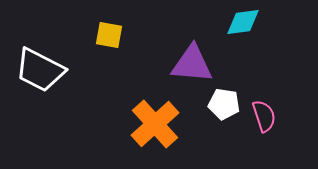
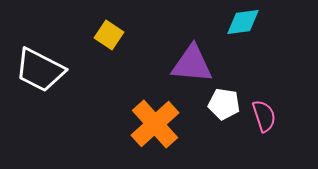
yellow square: rotated 24 degrees clockwise
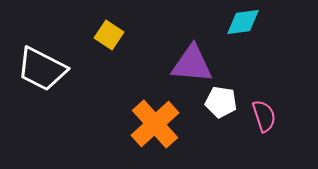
white trapezoid: moved 2 px right, 1 px up
white pentagon: moved 3 px left, 2 px up
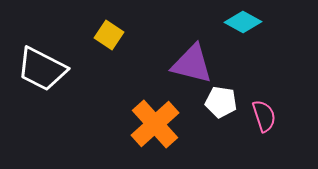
cyan diamond: rotated 36 degrees clockwise
purple triangle: rotated 9 degrees clockwise
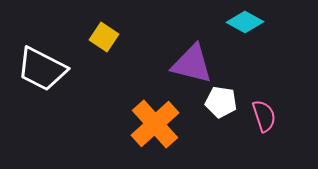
cyan diamond: moved 2 px right
yellow square: moved 5 px left, 2 px down
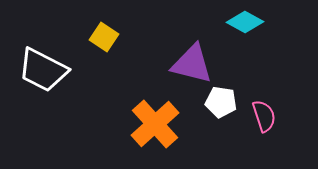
white trapezoid: moved 1 px right, 1 px down
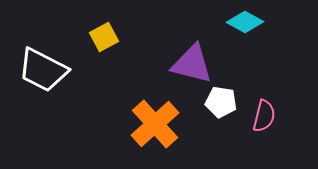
yellow square: rotated 28 degrees clockwise
pink semicircle: rotated 32 degrees clockwise
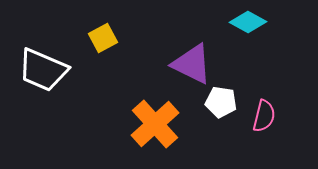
cyan diamond: moved 3 px right
yellow square: moved 1 px left, 1 px down
purple triangle: rotated 12 degrees clockwise
white trapezoid: rotated 4 degrees counterclockwise
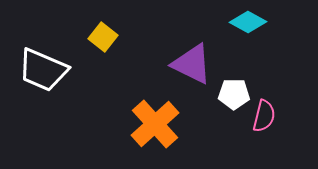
yellow square: moved 1 px up; rotated 24 degrees counterclockwise
white pentagon: moved 13 px right, 8 px up; rotated 8 degrees counterclockwise
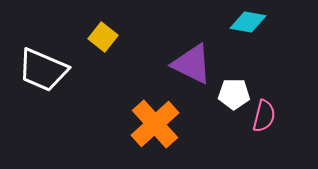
cyan diamond: rotated 18 degrees counterclockwise
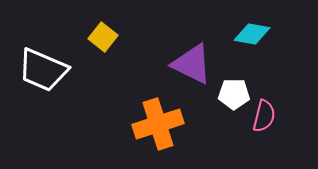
cyan diamond: moved 4 px right, 12 px down
orange cross: moved 3 px right; rotated 24 degrees clockwise
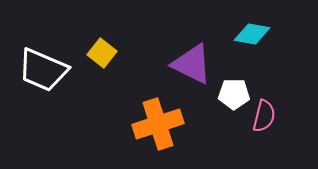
yellow square: moved 1 px left, 16 px down
